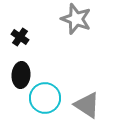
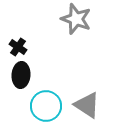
black cross: moved 2 px left, 10 px down
cyan circle: moved 1 px right, 8 px down
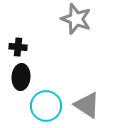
black cross: rotated 30 degrees counterclockwise
black ellipse: moved 2 px down
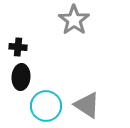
gray star: moved 2 px left, 1 px down; rotated 16 degrees clockwise
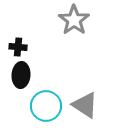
black ellipse: moved 2 px up
gray triangle: moved 2 px left
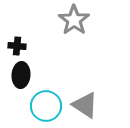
black cross: moved 1 px left, 1 px up
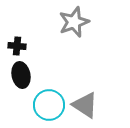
gray star: moved 2 px down; rotated 16 degrees clockwise
black ellipse: rotated 15 degrees counterclockwise
cyan circle: moved 3 px right, 1 px up
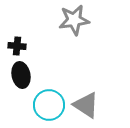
gray star: moved 2 px up; rotated 12 degrees clockwise
gray triangle: moved 1 px right
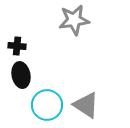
cyan circle: moved 2 px left
